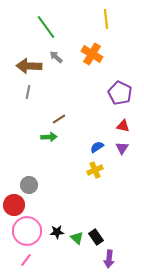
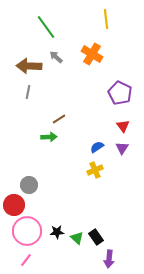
red triangle: rotated 40 degrees clockwise
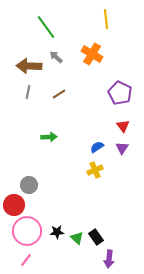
brown line: moved 25 px up
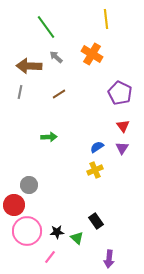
gray line: moved 8 px left
black rectangle: moved 16 px up
pink line: moved 24 px right, 3 px up
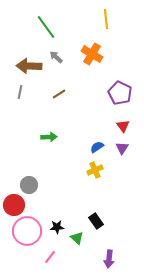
black star: moved 5 px up
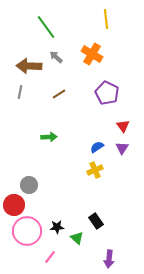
purple pentagon: moved 13 px left
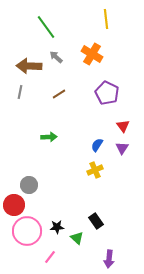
blue semicircle: moved 2 px up; rotated 24 degrees counterclockwise
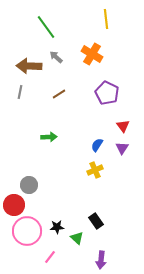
purple arrow: moved 8 px left, 1 px down
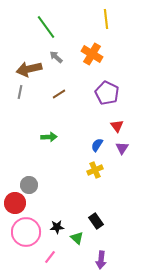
brown arrow: moved 3 px down; rotated 15 degrees counterclockwise
red triangle: moved 6 px left
red circle: moved 1 px right, 2 px up
pink circle: moved 1 px left, 1 px down
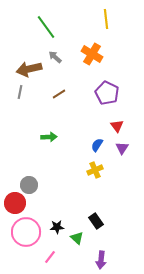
gray arrow: moved 1 px left
